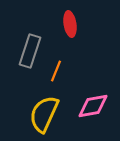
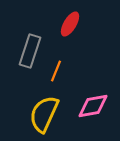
red ellipse: rotated 40 degrees clockwise
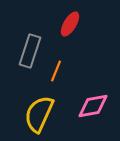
yellow semicircle: moved 5 px left
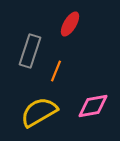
yellow semicircle: moved 2 px up; rotated 36 degrees clockwise
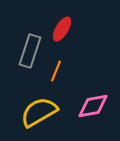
red ellipse: moved 8 px left, 5 px down
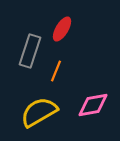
pink diamond: moved 1 px up
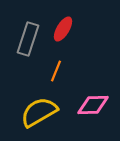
red ellipse: moved 1 px right
gray rectangle: moved 2 px left, 12 px up
pink diamond: rotated 8 degrees clockwise
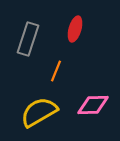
red ellipse: moved 12 px right; rotated 15 degrees counterclockwise
